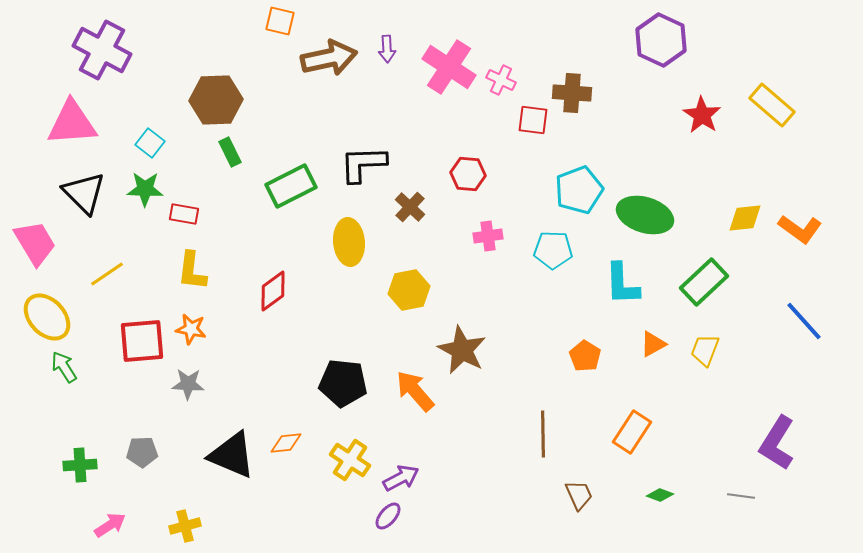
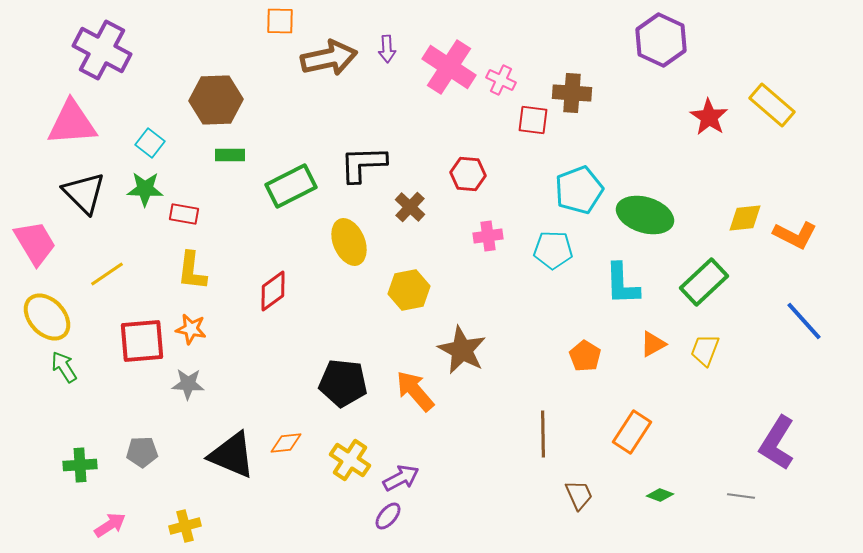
orange square at (280, 21): rotated 12 degrees counterclockwise
red star at (702, 115): moved 7 px right, 2 px down
green rectangle at (230, 152): moved 3 px down; rotated 64 degrees counterclockwise
orange L-shape at (800, 229): moved 5 px left, 6 px down; rotated 9 degrees counterclockwise
yellow ellipse at (349, 242): rotated 18 degrees counterclockwise
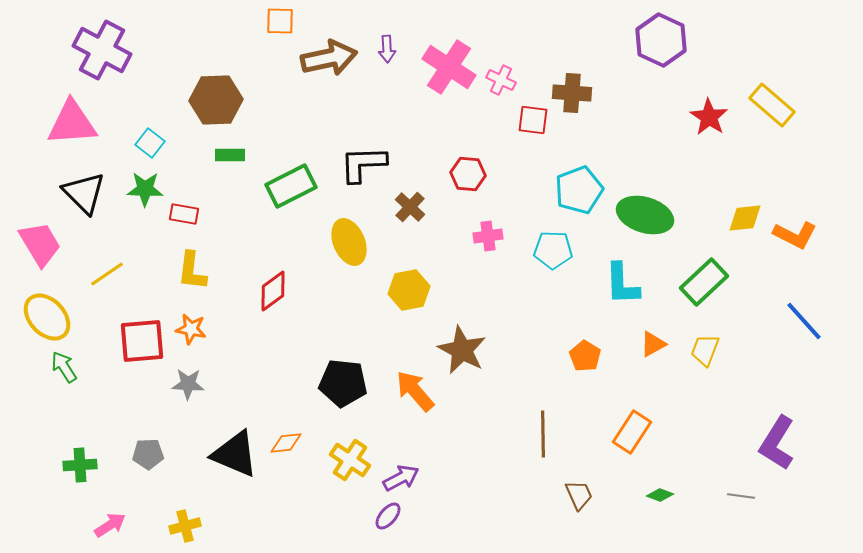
pink trapezoid at (35, 243): moved 5 px right, 1 px down
gray pentagon at (142, 452): moved 6 px right, 2 px down
black triangle at (232, 455): moved 3 px right, 1 px up
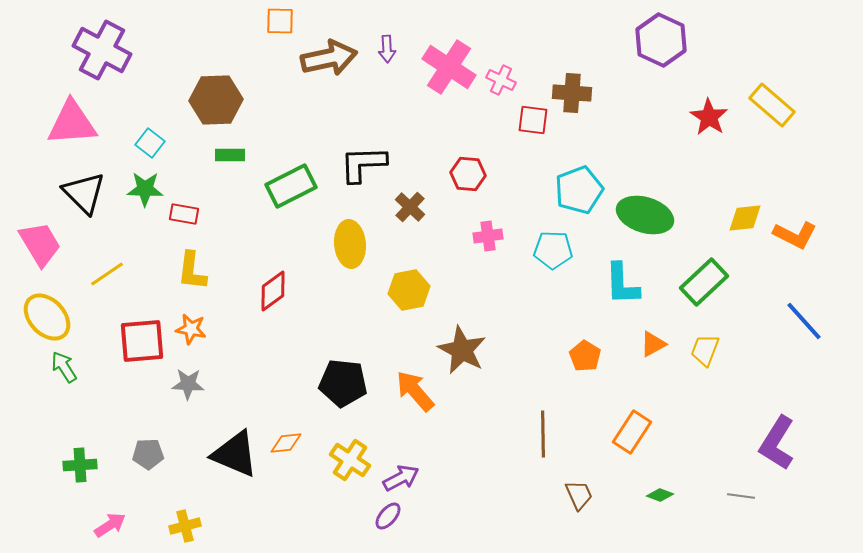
yellow ellipse at (349, 242): moved 1 px right, 2 px down; rotated 18 degrees clockwise
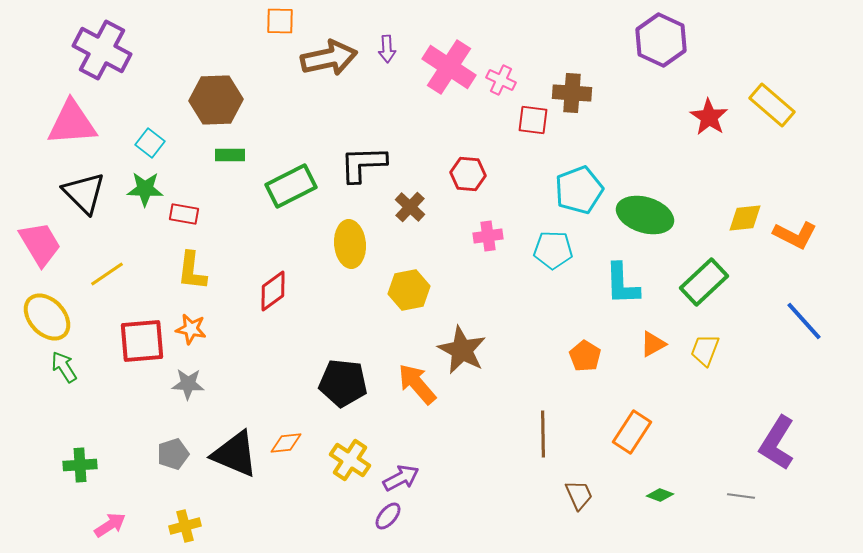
orange arrow at (415, 391): moved 2 px right, 7 px up
gray pentagon at (148, 454): moved 25 px right; rotated 16 degrees counterclockwise
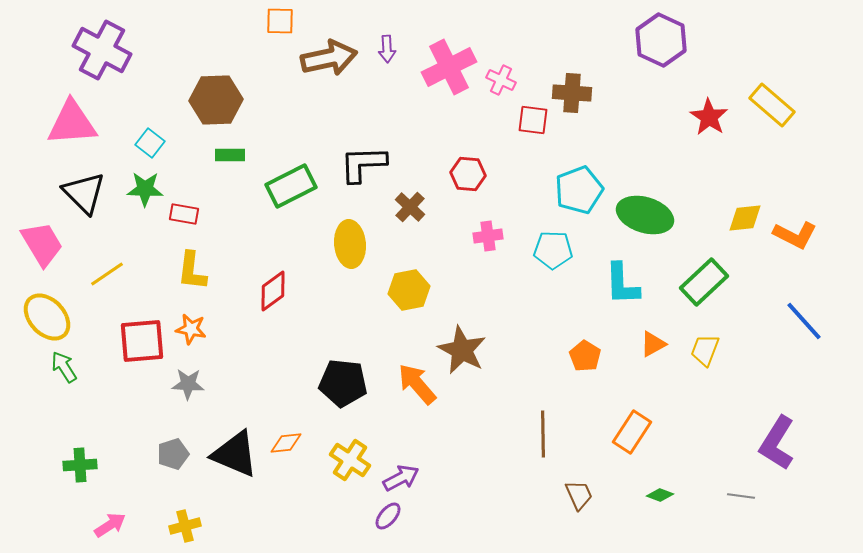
pink cross at (449, 67): rotated 30 degrees clockwise
pink trapezoid at (40, 244): moved 2 px right
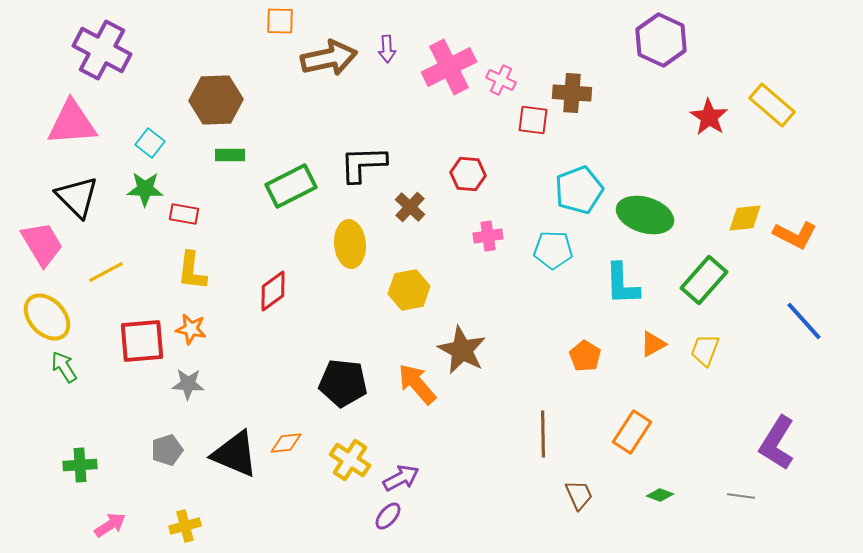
black triangle at (84, 193): moved 7 px left, 4 px down
yellow line at (107, 274): moved 1 px left, 2 px up; rotated 6 degrees clockwise
green rectangle at (704, 282): moved 2 px up; rotated 6 degrees counterclockwise
gray pentagon at (173, 454): moved 6 px left, 4 px up
